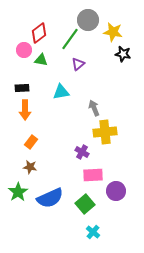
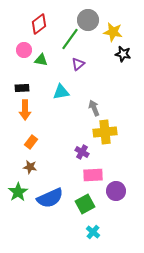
red diamond: moved 9 px up
green square: rotated 12 degrees clockwise
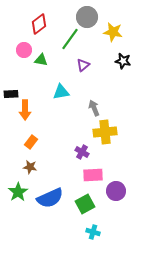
gray circle: moved 1 px left, 3 px up
black star: moved 7 px down
purple triangle: moved 5 px right, 1 px down
black rectangle: moved 11 px left, 6 px down
cyan cross: rotated 24 degrees counterclockwise
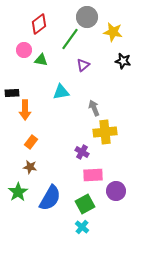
black rectangle: moved 1 px right, 1 px up
blue semicircle: rotated 36 degrees counterclockwise
cyan cross: moved 11 px left, 5 px up; rotated 24 degrees clockwise
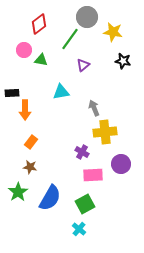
purple circle: moved 5 px right, 27 px up
cyan cross: moved 3 px left, 2 px down
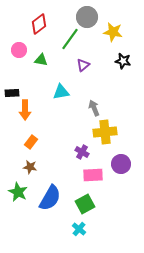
pink circle: moved 5 px left
green star: rotated 12 degrees counterclockwise
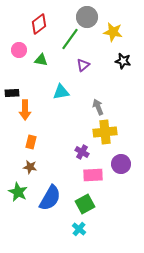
gray arrow: moved 4 px right, 1 px up
orange rectangle: rotated 24 degrees counterclockwise
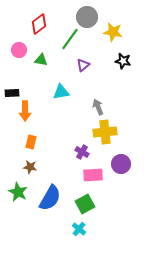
orange arrow: moved 1 px down
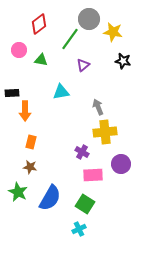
gray circle: moved 2 px right, 2 px down
green square: rotated 30 degrees counterclockwise
cyan cross: rotated 24 degrees clockwise
